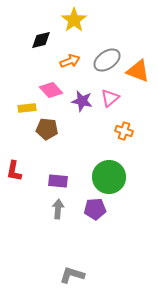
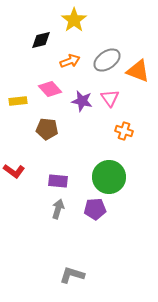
pink diamond: moved 1 px left, 1 px up
pink triangle: rotated 24 degrees counterclockwise
yellow rectangle: moved 9 px left, 7 px up
red L-shape: rotated 65 degrees counterclockwise
gray arrow: rotated 12 degrees clockwise
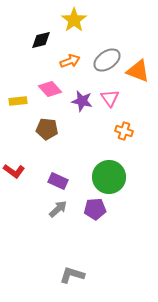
purple rectangle: rotated 18 degrees clockwise
gray arrow: rotated 30 degrees clockwise
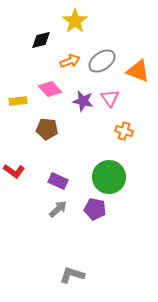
yellow star: moved 1 px right, 1 px down
gray ellipse: moved 5 px left, 1 px down
purple star: moved 1 px right
purple pentagon: rotated 15 degrees clockwise
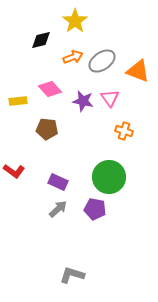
orange arrow: moved 3 px right, 4 px up
purple rectangle: moved 1 px down
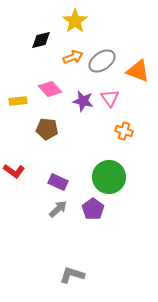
purple pentagon: moved 2 px left; rotated 25 degrees clockwise
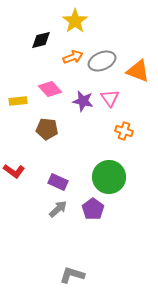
gray ellipse: rotated 12 degrees clockwise
